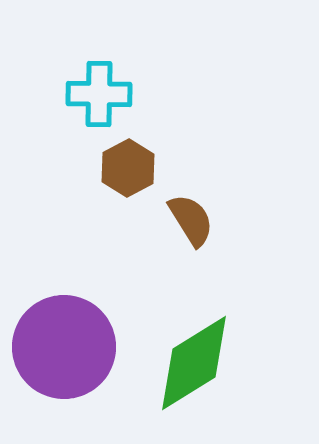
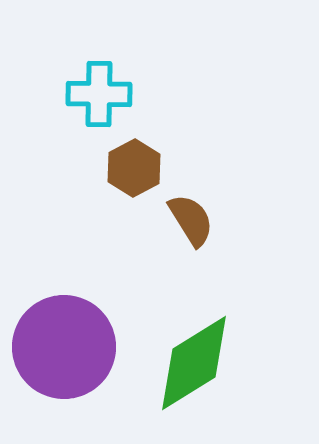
brown hexagon: moved 6 px right
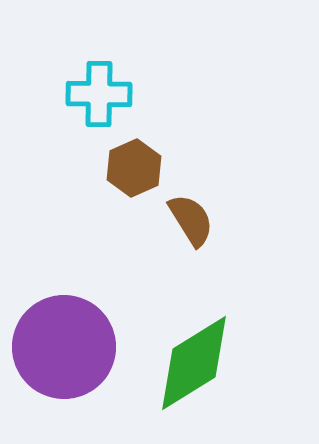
brown hexagon: rotated 4 degrees clockwise
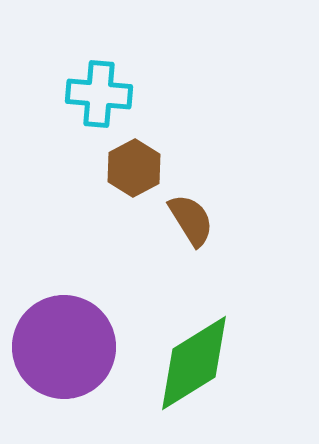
cyan cross: rotated 4 degrees clockwise
brown hexagon: rotated 4 degrees counterclockwise
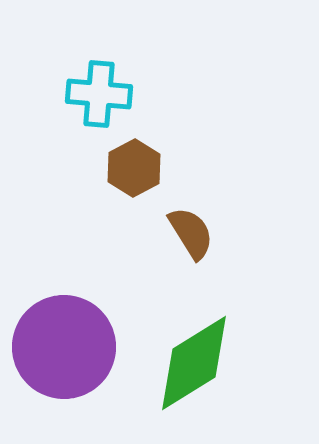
brown semicircle: moved 13 px down
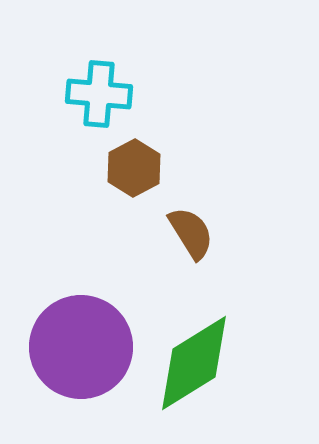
purple circle: moved 17 px right
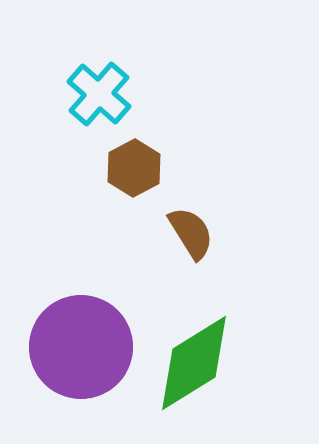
cyan cross: rotated 36 degrees clockwise
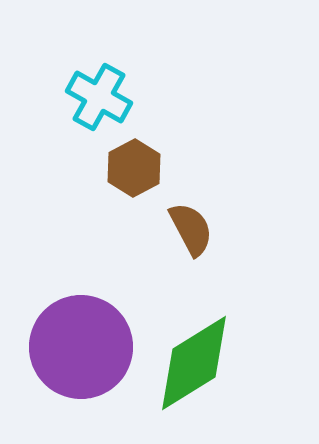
cyan cross: moved 3 px down; rotated 12 degrees counterclockwise
brown semicircle: moved 4 px up; rotated 4 degrees clockwise
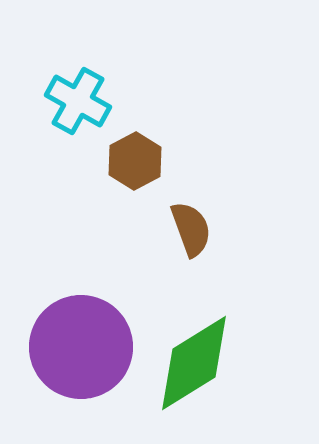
cyan cross: moved 21 px left, 4 px down
brown hexagon: moved 1 px right, 7 px up
brown semicircle: rotated 8 degrees clockwise
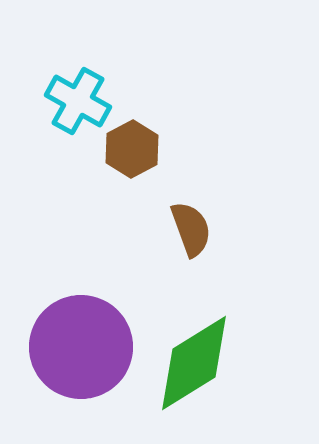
brown hexagon: moved 3 px left, 12 px up
